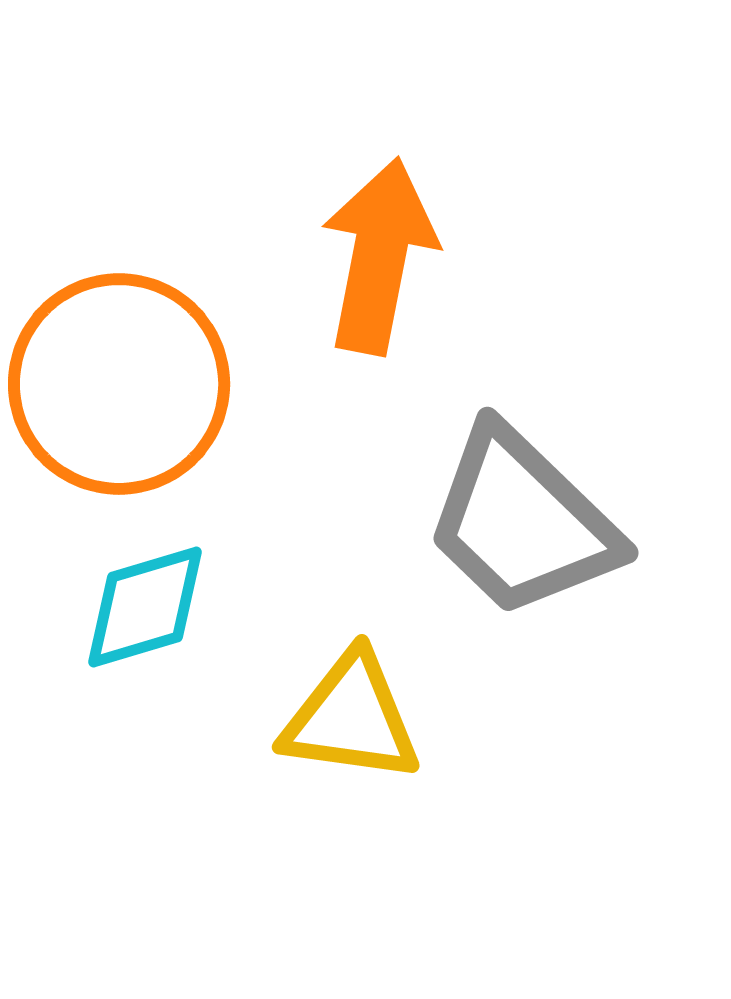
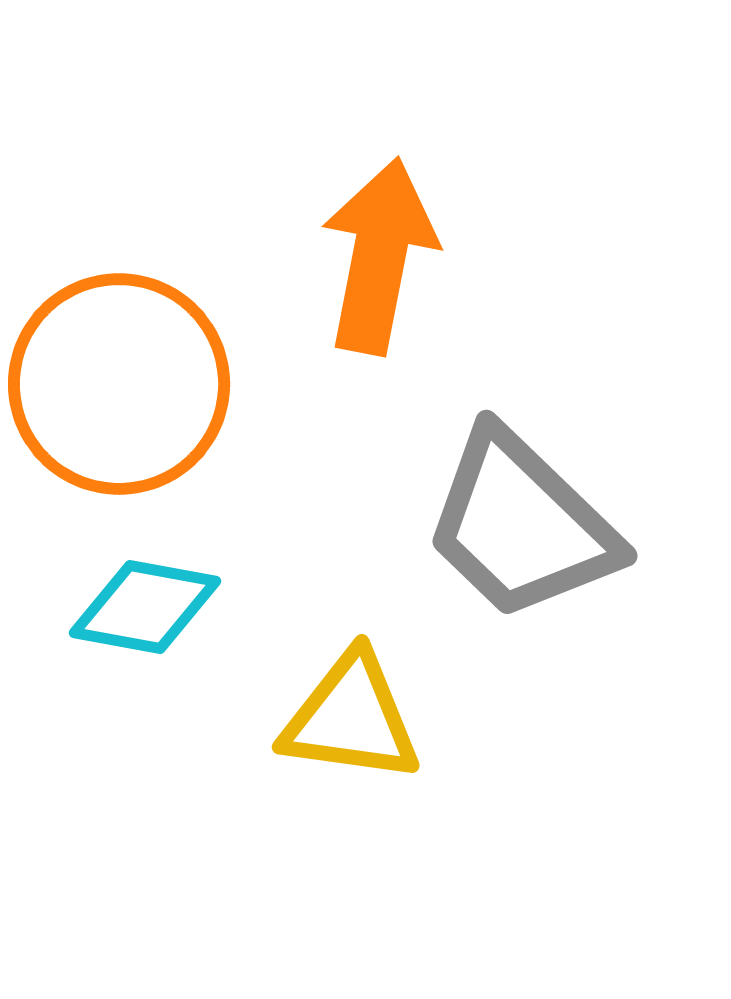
gray trapezoid: moved 1 px left, 3 px down
cyan diamond: rotated 27 degrees clockwise
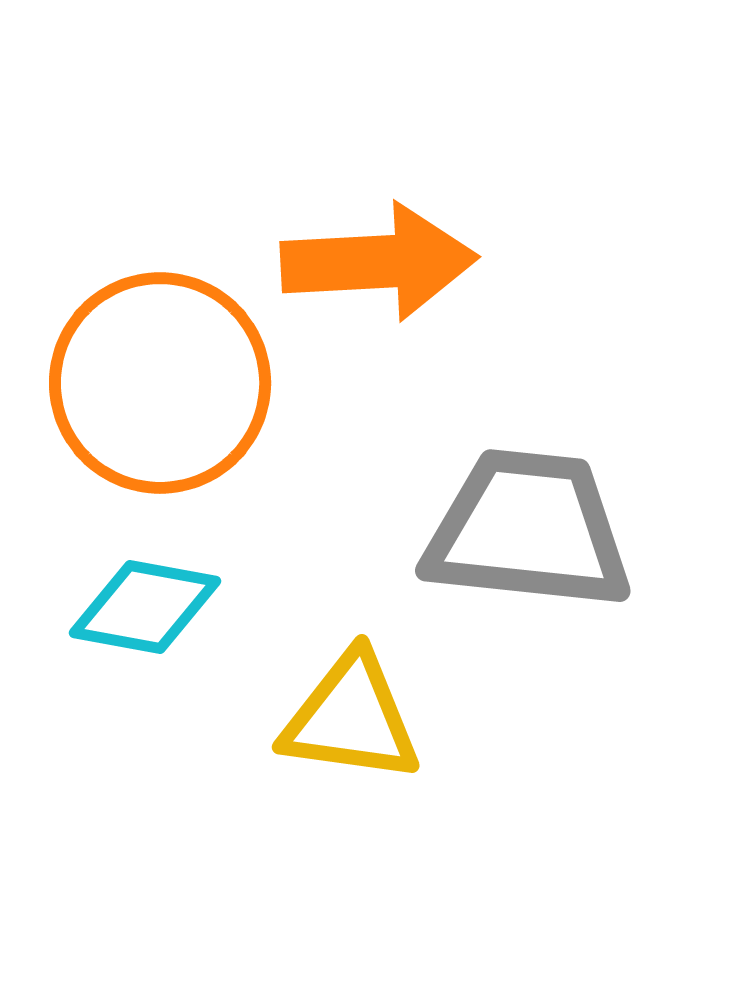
orange arrow: moved 6 px down; rotated 76 degrees clockwise
orange circle: moved 41 px right, 1 px up
gray trapezoid: moved 7 px right, 5 px down; rotated 142 degrees clockwise
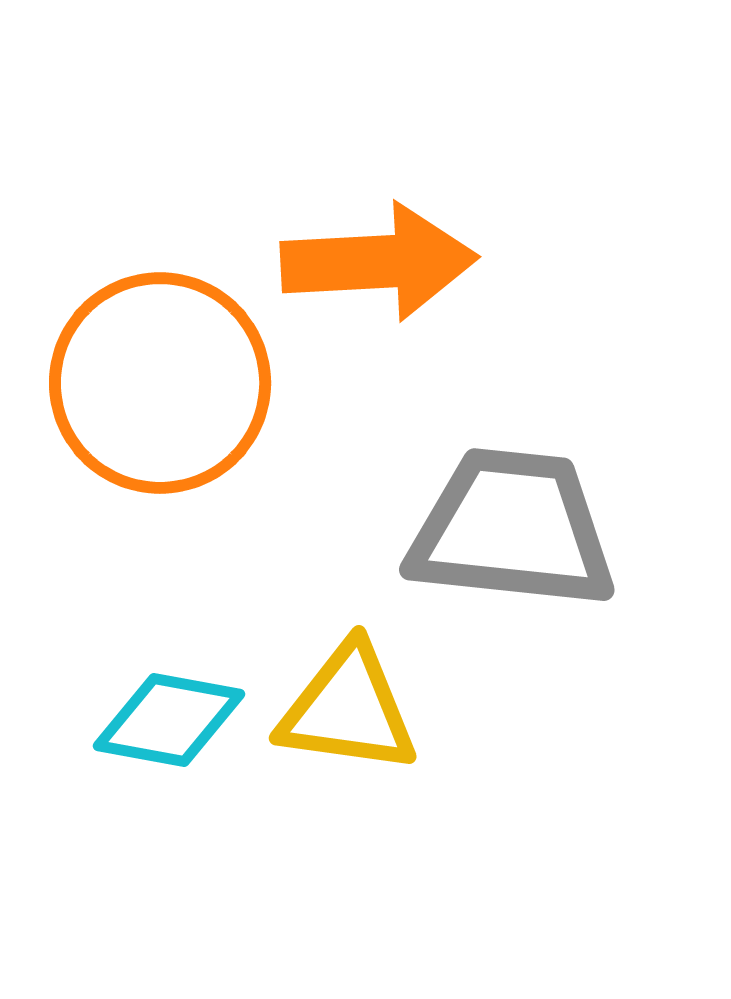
gray trapezoid: moved 16 px left, 1 px up
cyan diamond: moved 24 px right, 113 px down
yellow triangle: moved 3 px left, 9 px up
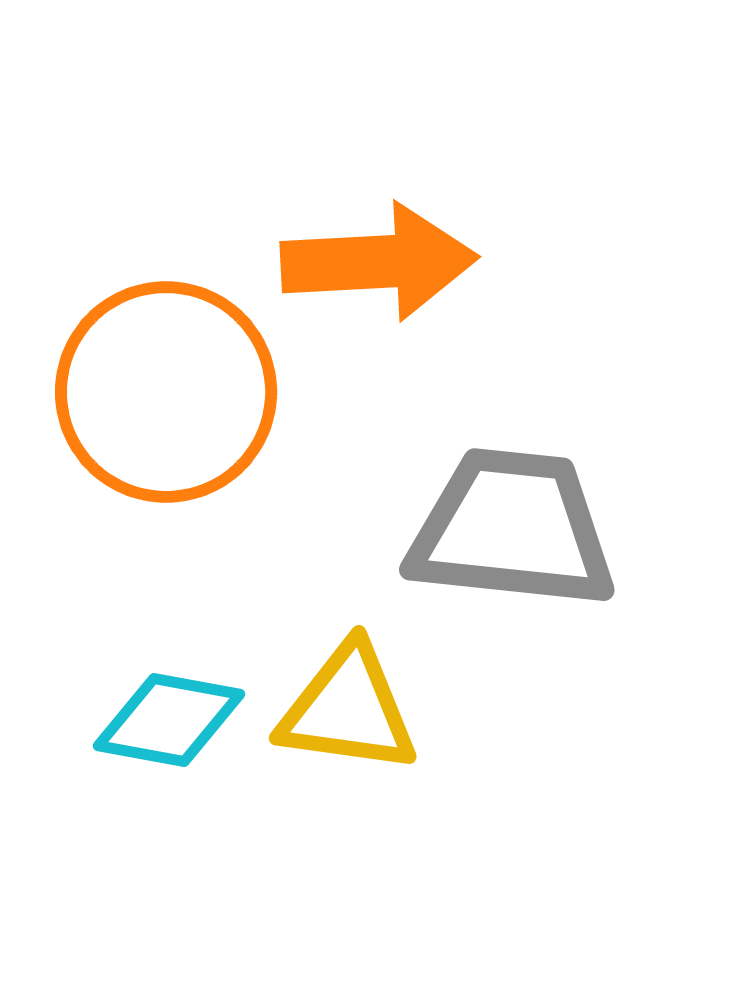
orange circle: moved 6 px right, 9 px down
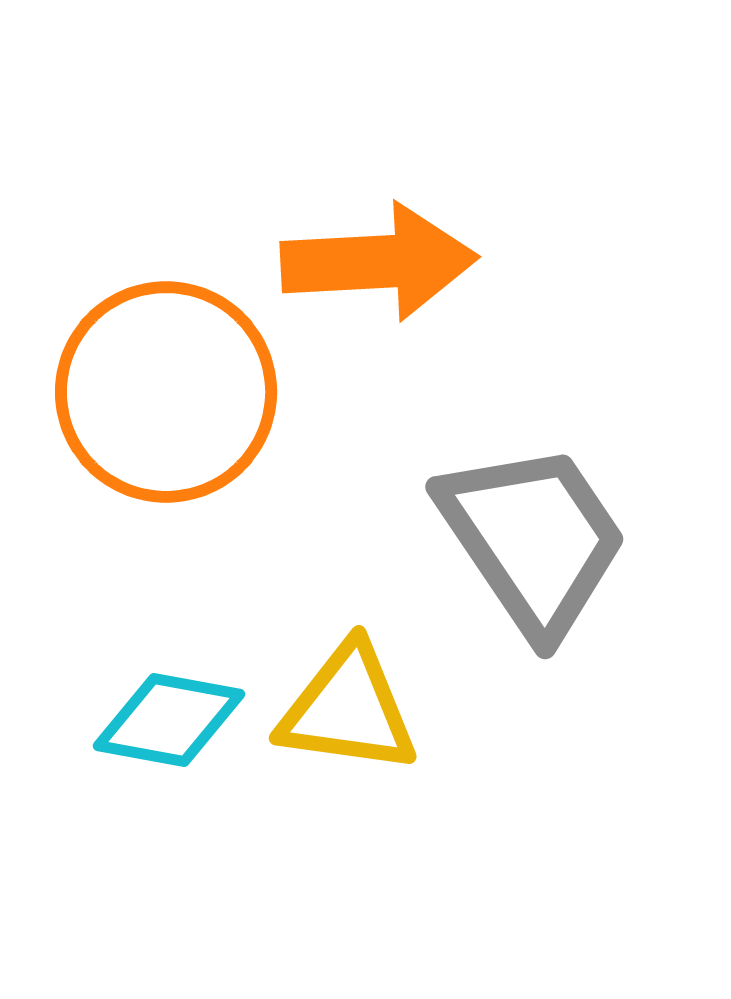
gray trapezoid: moved 21 px right, 10 px down; rotated 50 degrees clockwise
